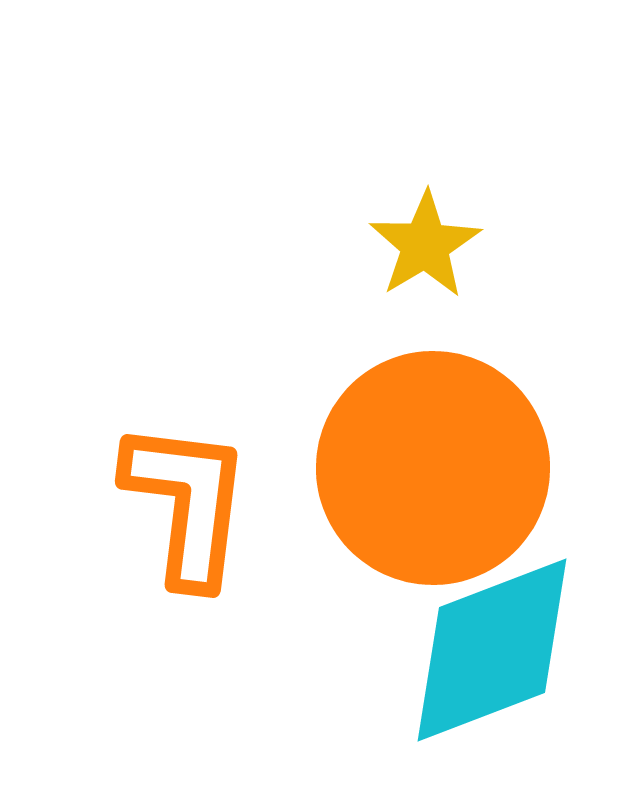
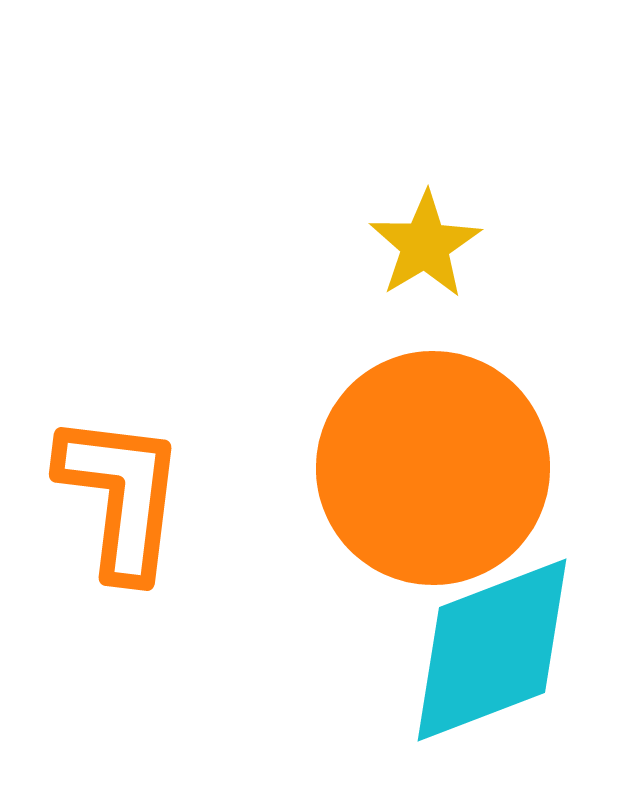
orange L-shape: moved 66 px left, 7 px up
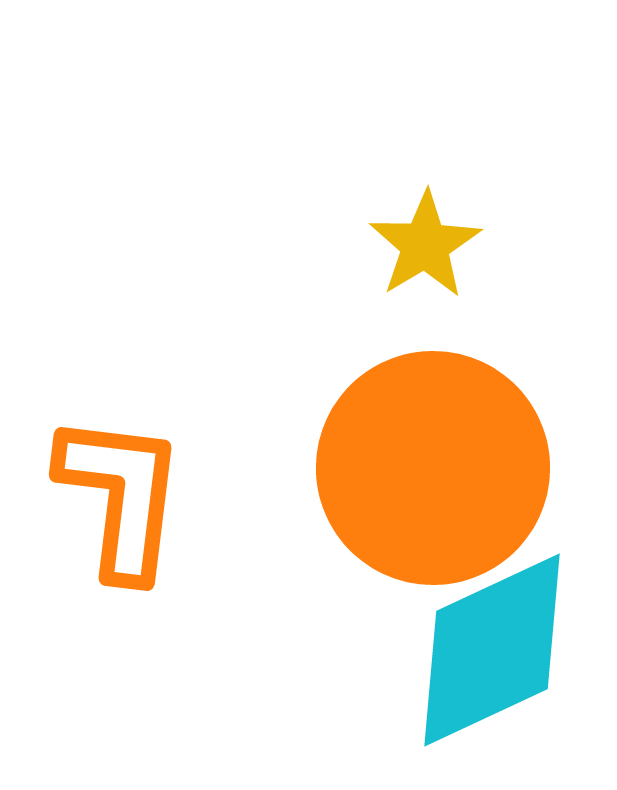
cyan diamond: rotated 4 degrees counterclockwise
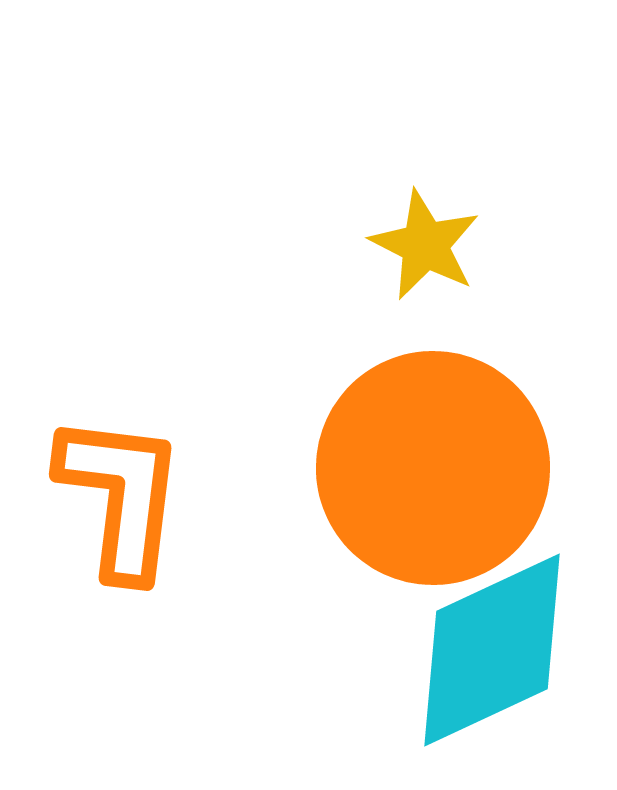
yellow star: rotated 14 degrees counterclockwise
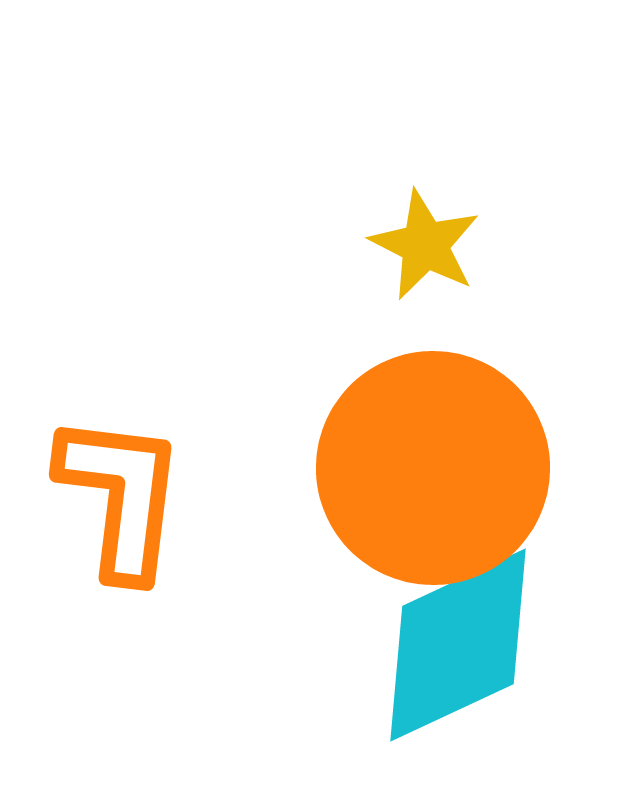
cyan diamond: moved 34 px left, 5 px up
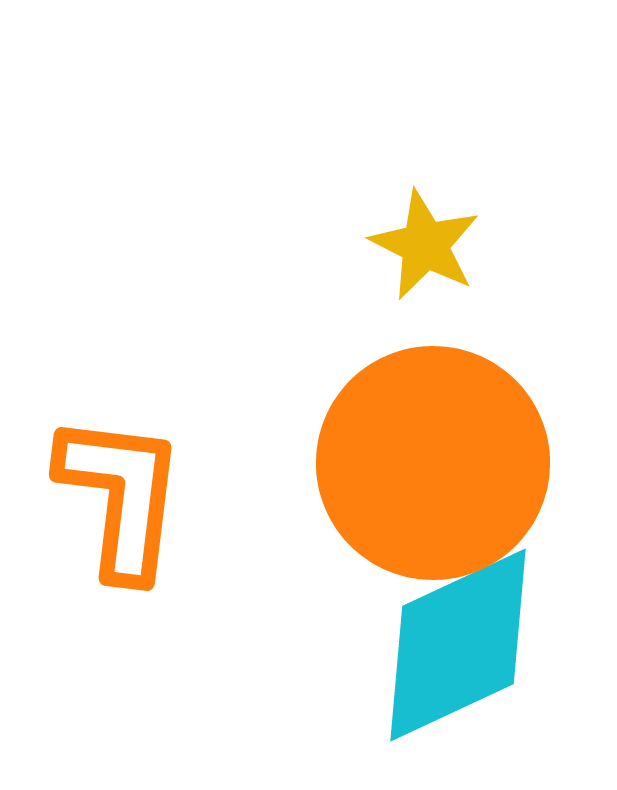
orange circle: moved 5 px up
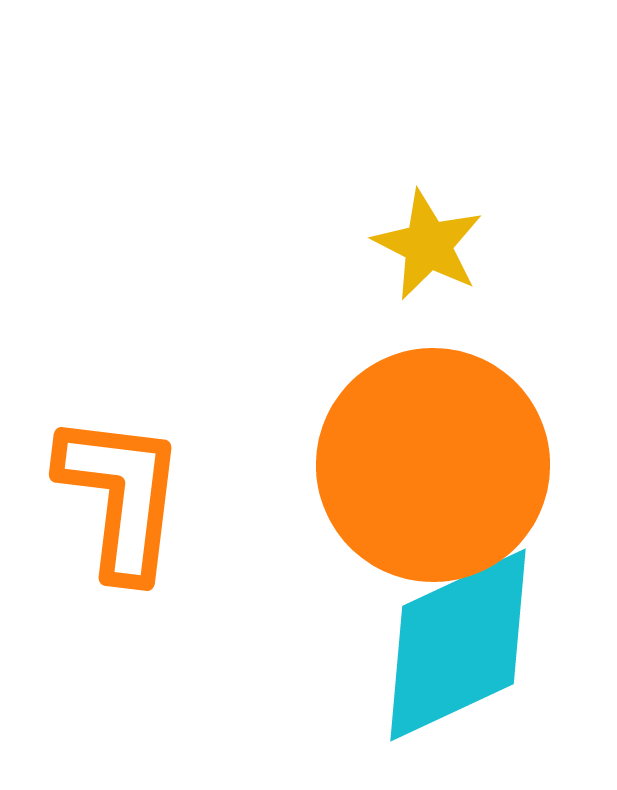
yellow star: moved 3 px right
orange circle: moved 2 px down
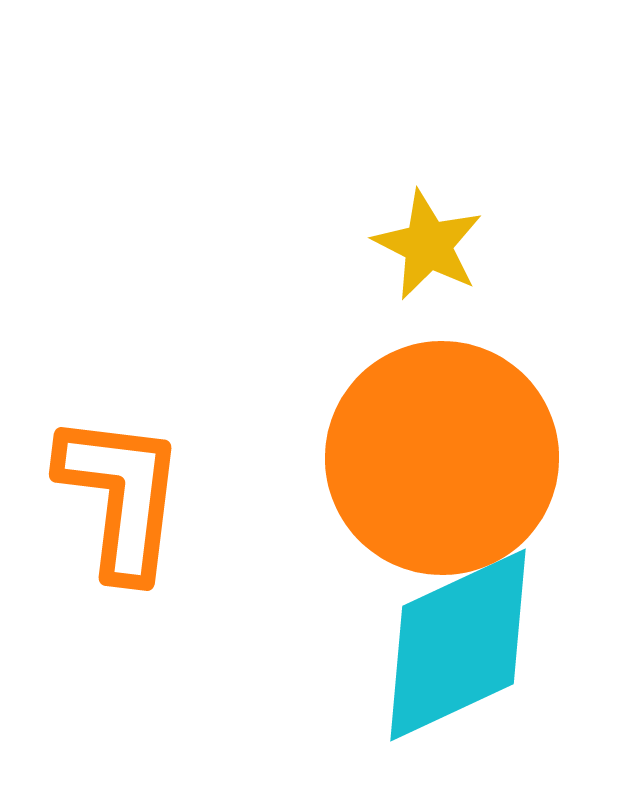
orange circle: moved 9 px right, 7 px up
